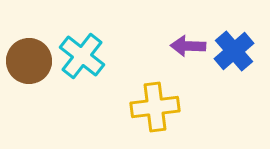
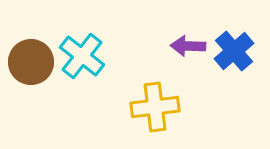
brown circle: moved 2 px right, 1 px down
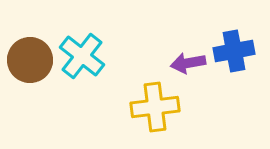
purple arrow: moved 17 px down; rotated 12 degrees counterclockwise
blue cross: rotated 30 degrees clockwise
brown circle: moved 1 px left, 2 px up
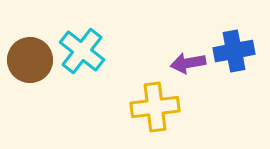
cyan cross: moved 5 px up
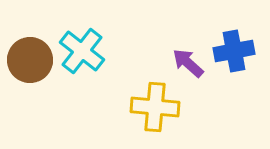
purple arrow: rotated 52 degrees clockwise
yellow cross: rotated 12 degrees clockwise
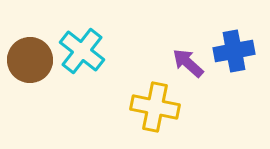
yellow cross: rotated 6 degrees clockwise
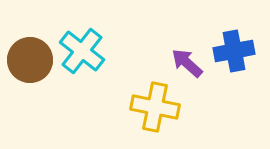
purple arrow: moved 1 px left
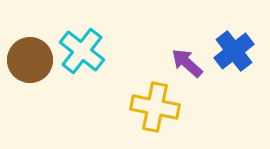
blue cross: rotated 27 degrees counterclockwise
